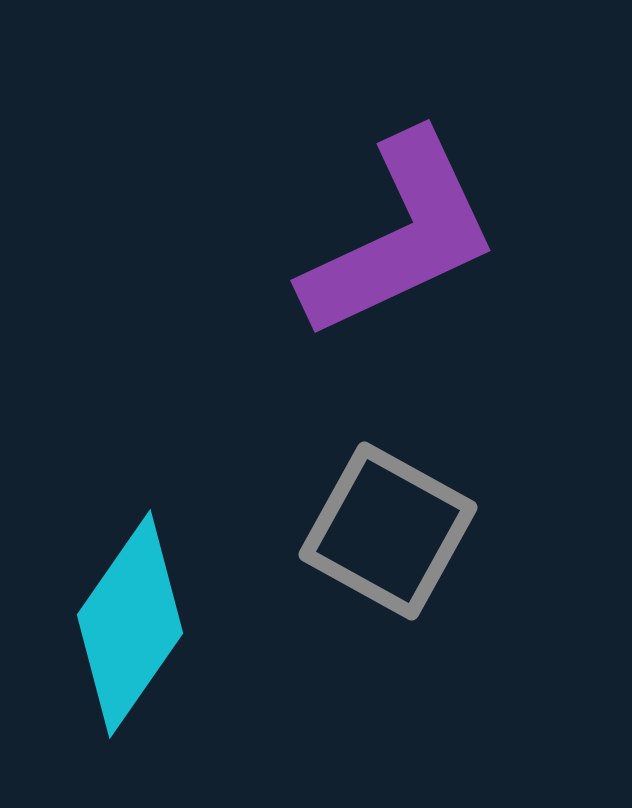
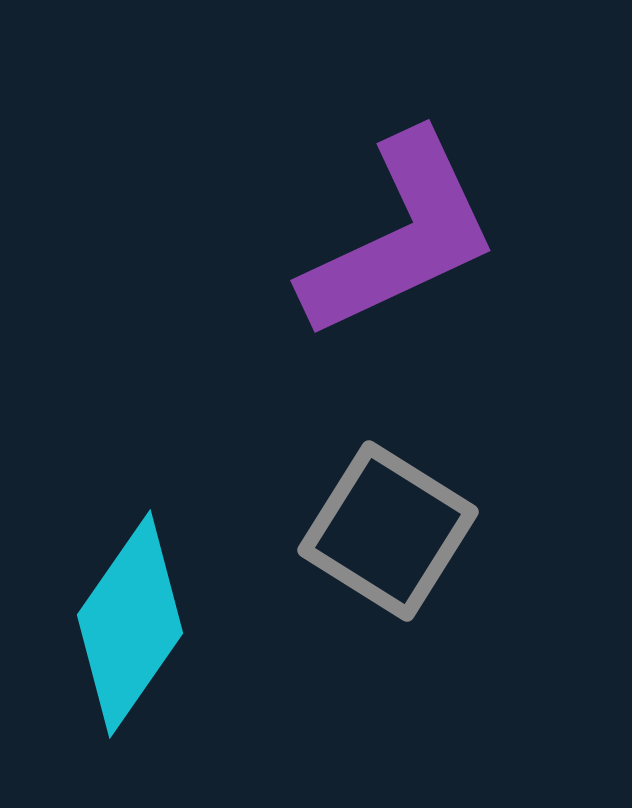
gray square: rotated 3 degrees clockwise
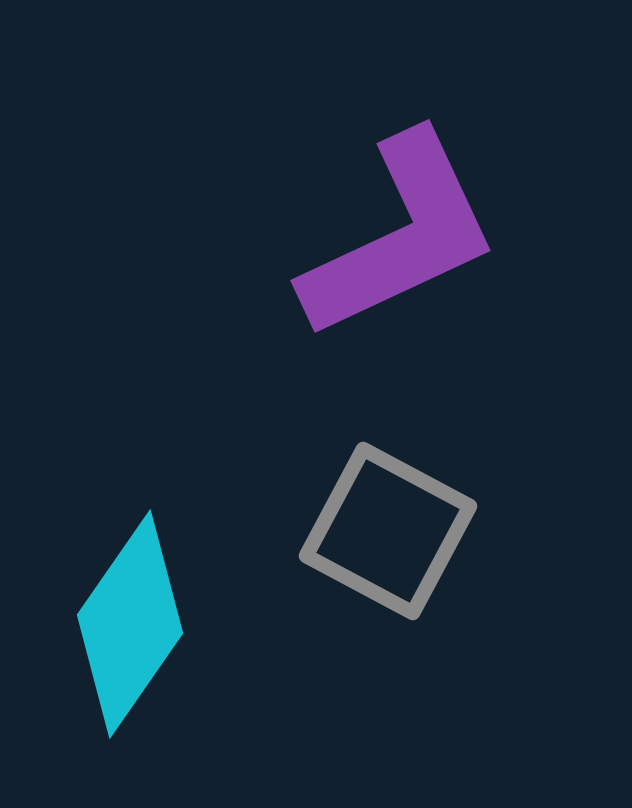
gray square: rotated 4 degrees counterclockwise
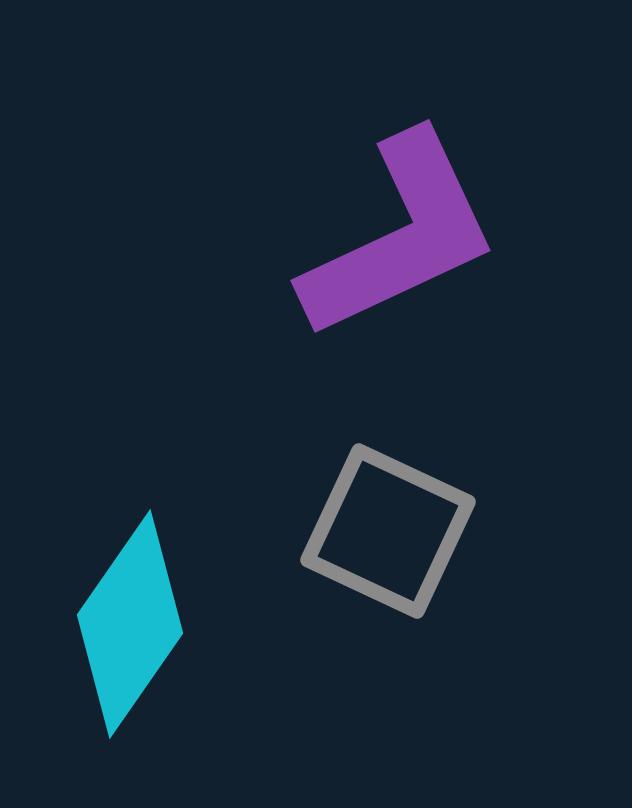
gray square: rotated 3 degrees counterclockwise
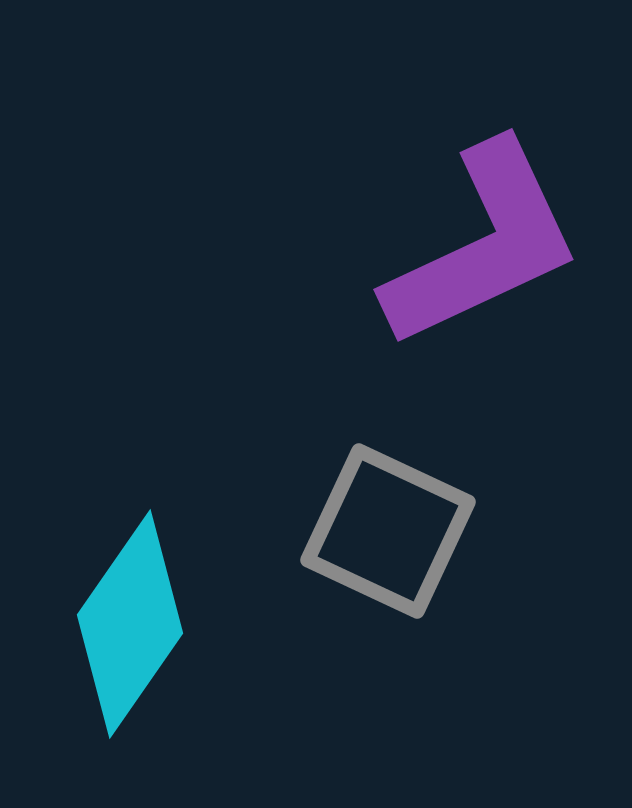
purple L-shape: moved 83 px right, 9 px down
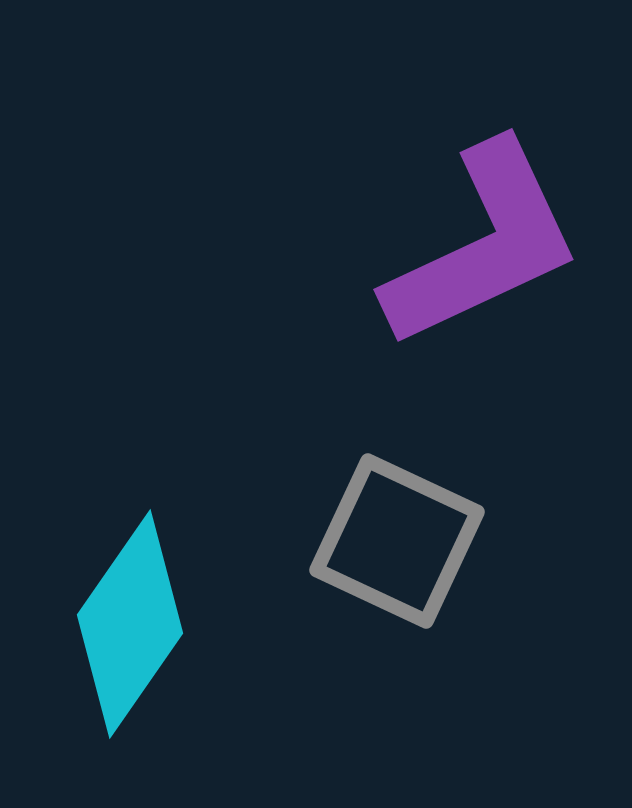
gray square: moved 9 px right, 10 px down
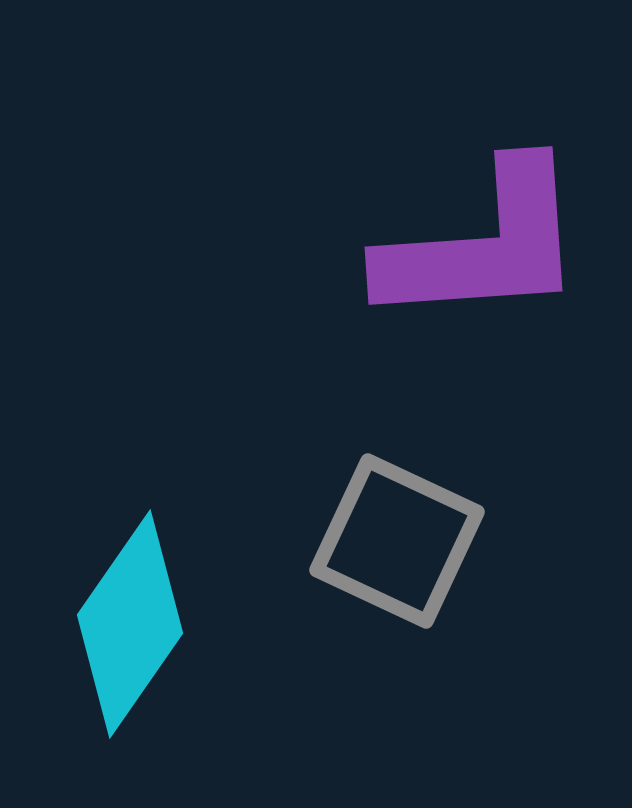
purple L-shape: rotated 21 degrees clockwise
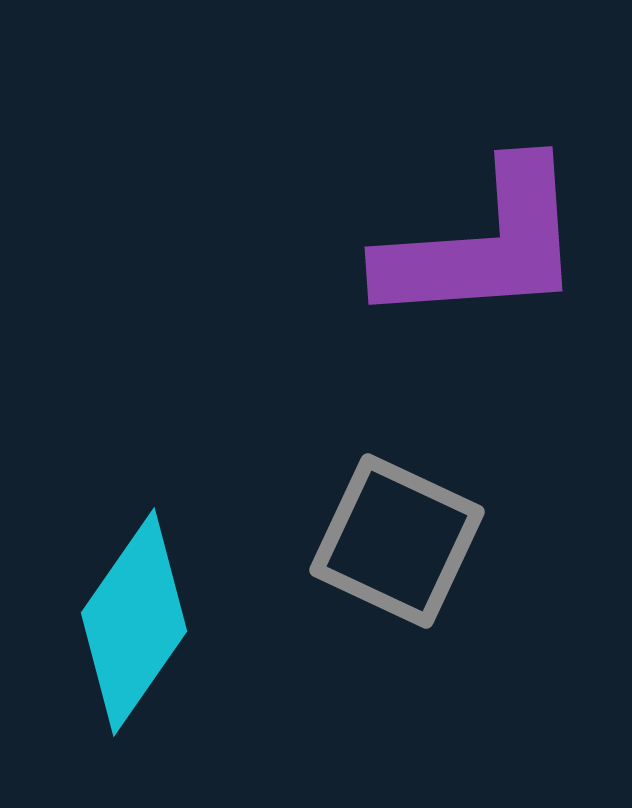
cyan diamond: moved 4 px right, 2 px up
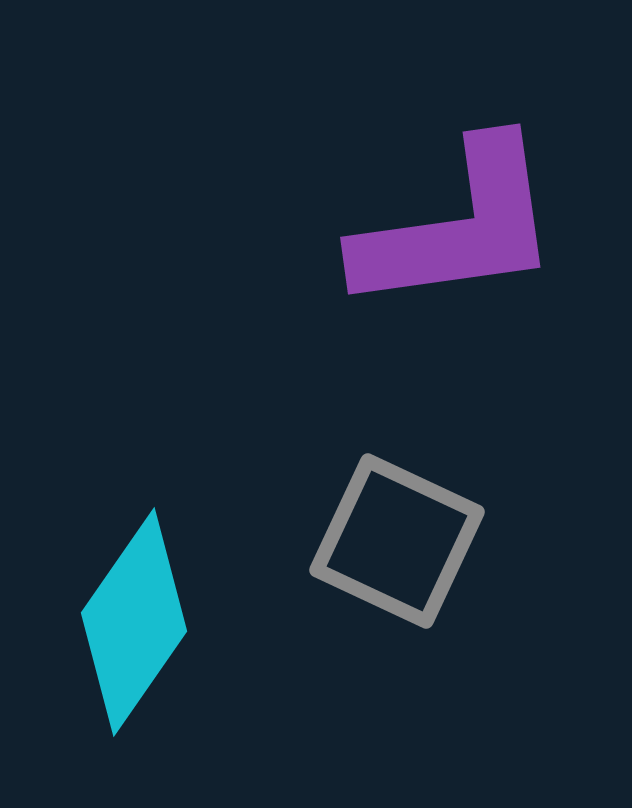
purple L-shape: moved 25 px left, 18 px up; rotated 4 degrees counterclockwise
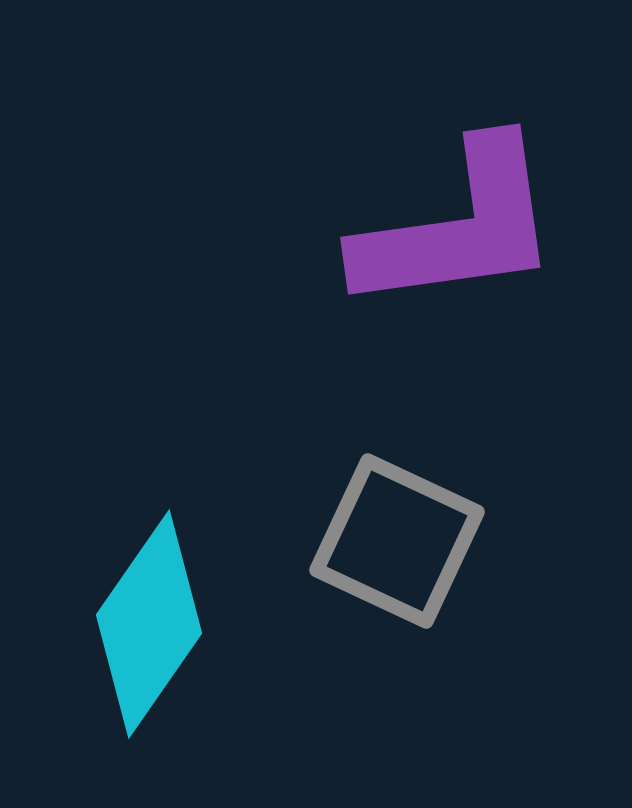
cyan diamond: moved 15 px right, 2 px down
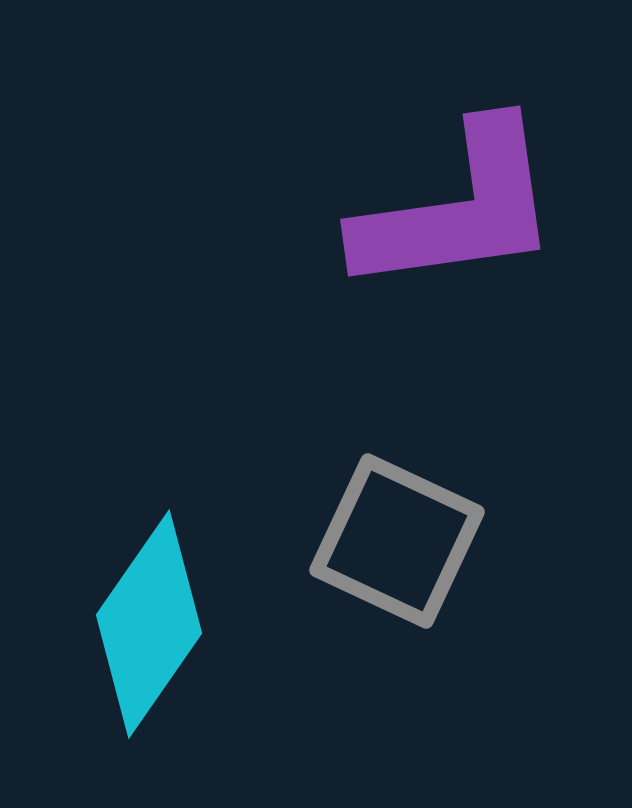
purple L-shape: moved 18 px up
